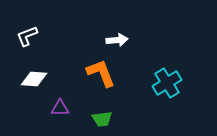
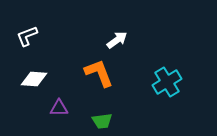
white arrow: rotated 30 degrees counterclockwise
orange L-shape: moved 2 px left
cyan cross: moved 1 px up
purple triangle: moved 1 px left
green trapezoid: moved 2 px down
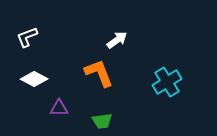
white L-shape: moved 1 px down
white diamond: rotated 24 degrees clockwise
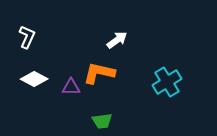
white L-shape: rotated 135 degrees clockwise
orange L-shape: rotated 56 degrees counterclockwise
purple triangle: moved 12 px right, 21 px up
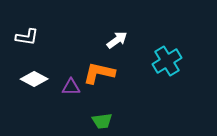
white L-shape: rotated 75 degrees clockwise
cyan cross: moved 21 px up
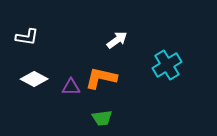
cyan cross: moved 4 px down
orange L-shape: moved 2 px right, 5 px down
green trapezoid: moved 3 px up
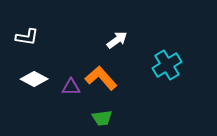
orange L-shape: rotated 36 degrees clockwise
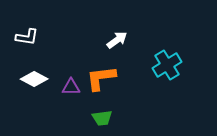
orange L-shape: rotated 56 degrees counterclockwise
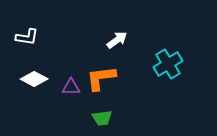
cyan cross: moved 1 px right, 1 px up
